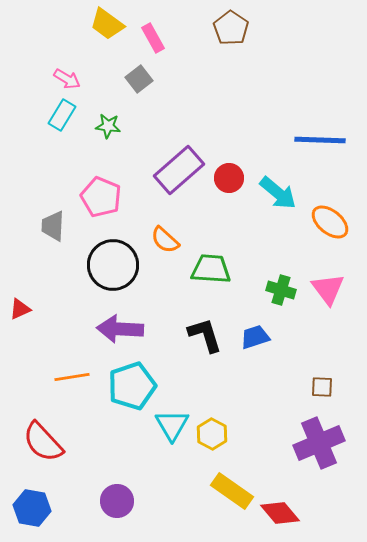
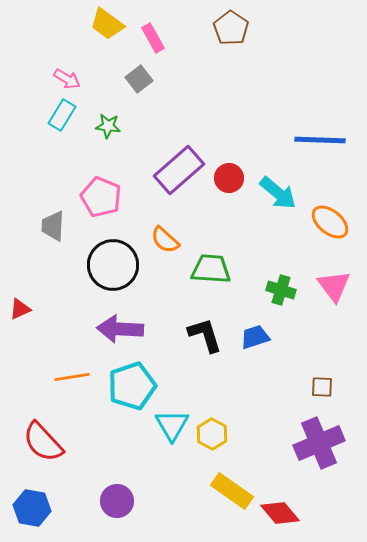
pink triangle: moved 6 px right, 3 px up
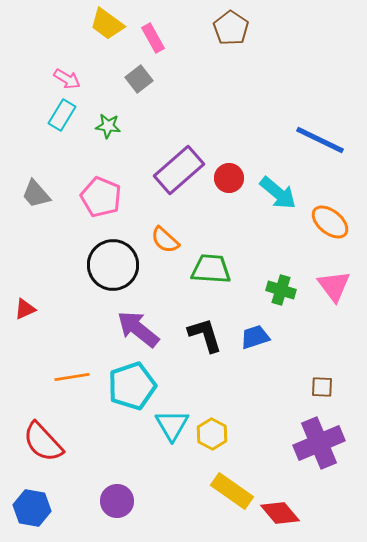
blue line: rotated 24 degrees clockwise
gray trapezoid: moved 17 px left, 32 px up; rotated 44 degrees counterclockwise
red triangle: moved 5 px right
purple arrow: moved 18 px right; rotated 36 degrees clockwise
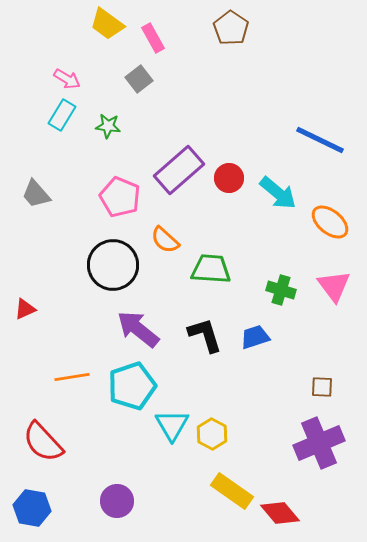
pink pentagon: moved 19 px right
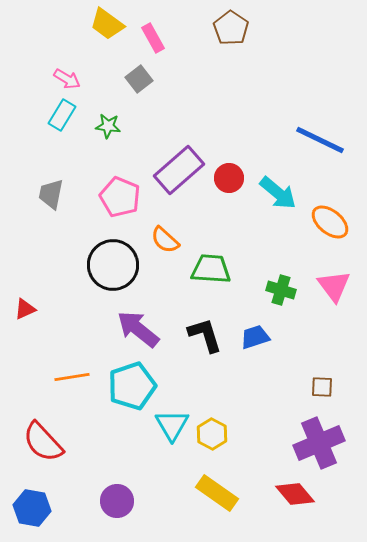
gray trapezoid: moved 15 px right; rotated 52 degrees clockwise
yellow rectangle: moved 15 px left, 2 px down
red diamond: moved 15 px right, 19 px up
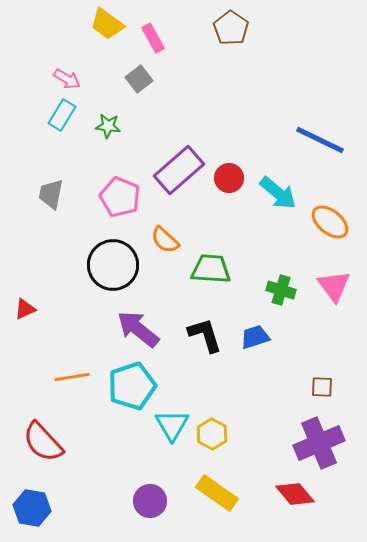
purple circle: moved 33 px right
